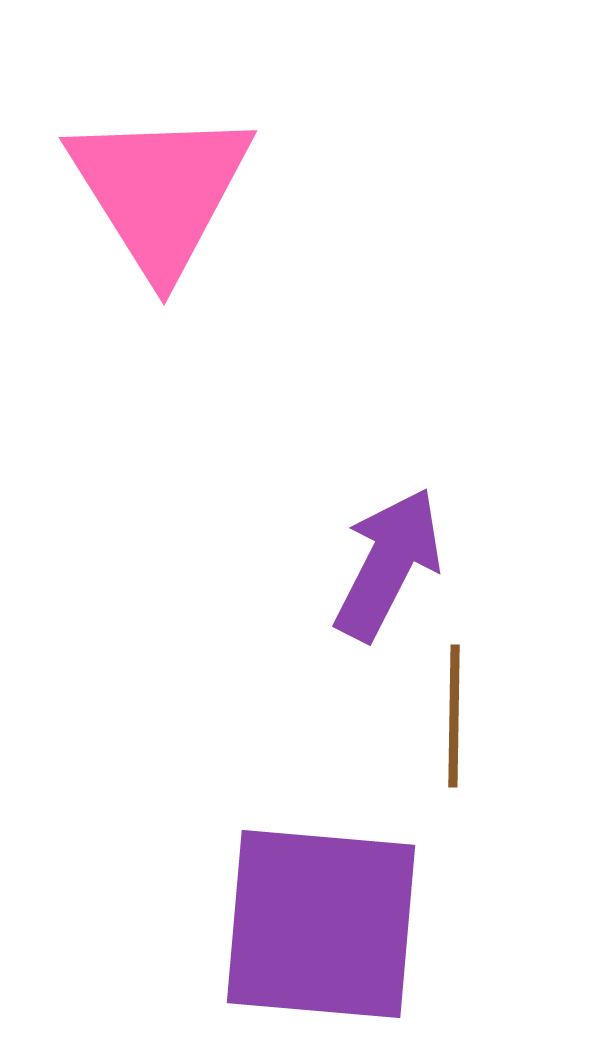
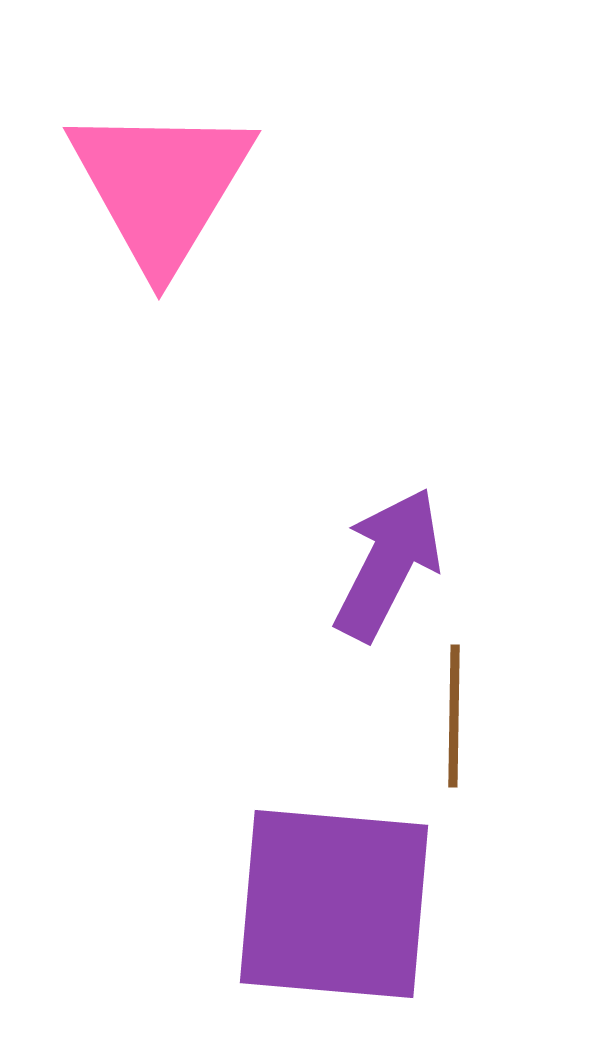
pink triangle: moved 1 px right, 5 px up; rotated 3 degrees clockwise
purple square: moved 13 px right, 20 px up
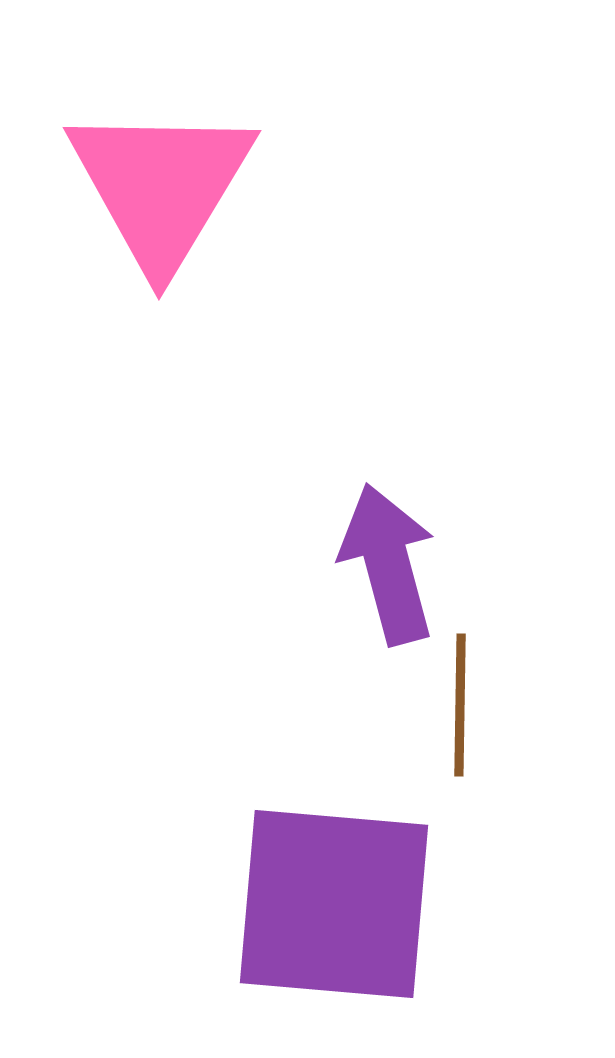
purple arrow: rotated 42 degrees counterclockwise
brown line: moved 6 px right, 11 px up
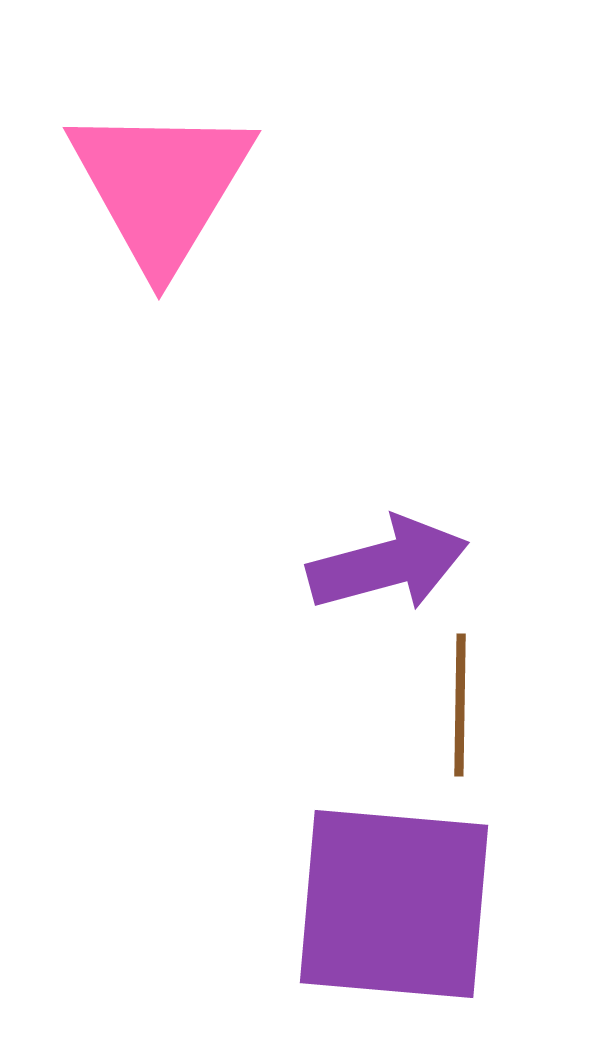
purple arrow: rotated 90 degrees clockwise
purple square: moved 60 px right
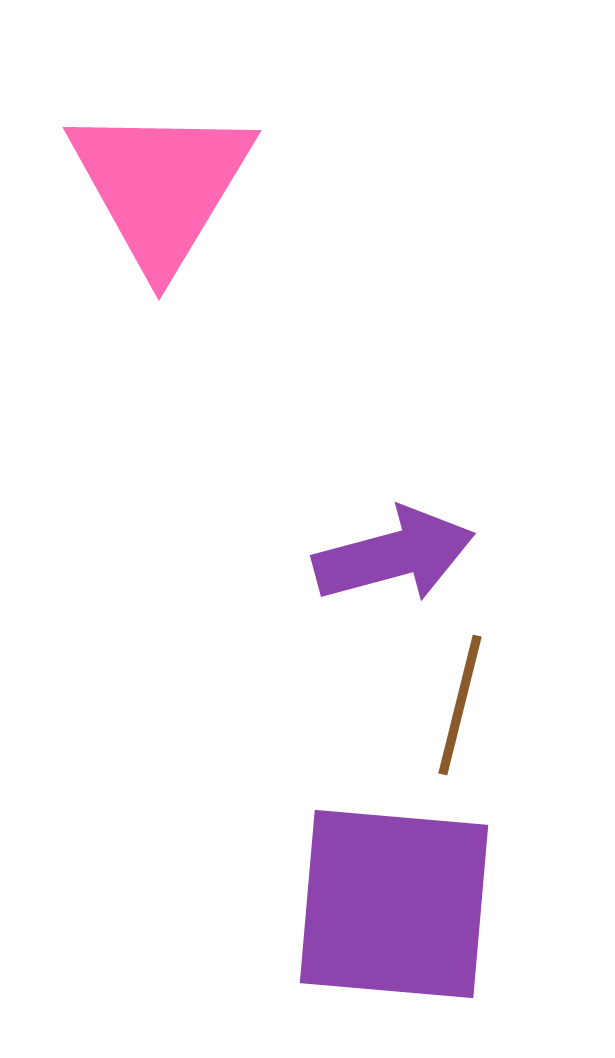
purple arrow: moved 6 px right, 9 px up
brown line: rotated 13 degrees clockwise
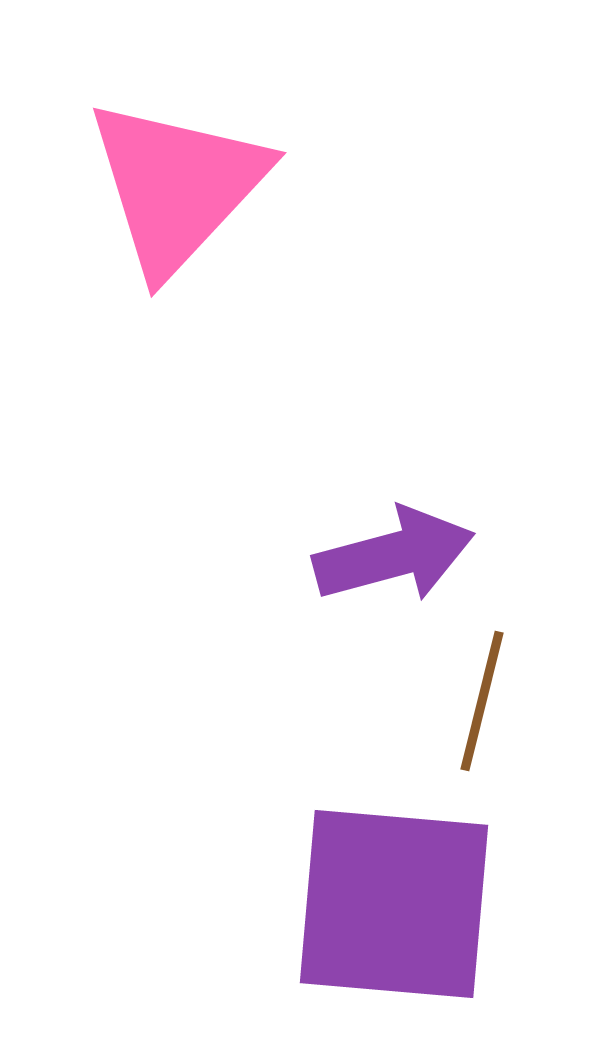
pink triangle: moved 16 px right; rotated 12 degrees clockwise
brown line: moved 22 px right, 4 px up
